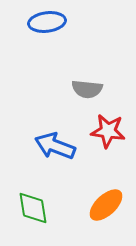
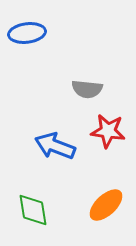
blue ellipse: moved 20 px left, 11 px down
green diamond: moved 2 px down
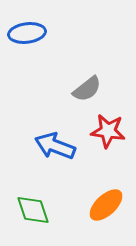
gray semicircle: rotated 44 degrees counterclockwise
green diamond: rotated 9 degrees counterclockwise
